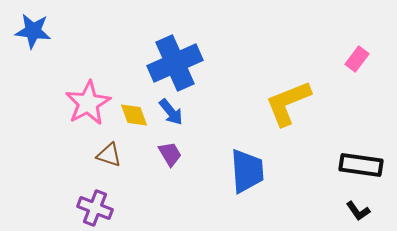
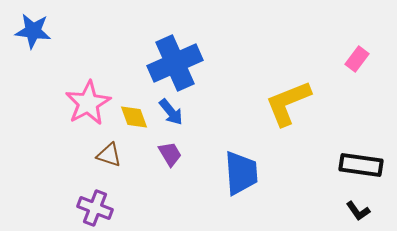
yellow diamond: moved 2 px down
blue trapezoid: moved 6 px left, 2 px down
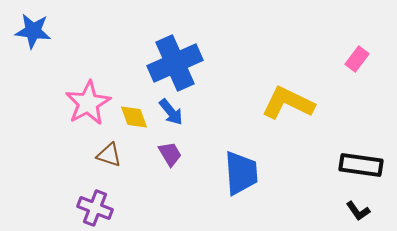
yellow L-shape: rotated 48 degrees clockwise
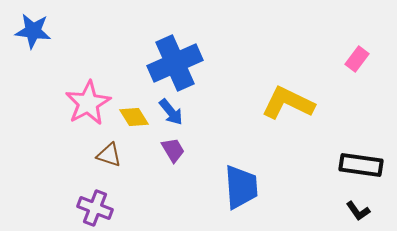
yellow diamond: rotated 12 degrees counterclockwise
purple trapezoid: moved 3 px right, 4 px up
blue trapezoid: moved 14 px down
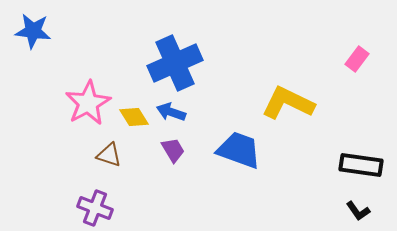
blue arrow: rotated 148 degrees clockwise
blue trapezoid: moved 2 px left, 37 px up; rotated 66 degrees counterclockwise
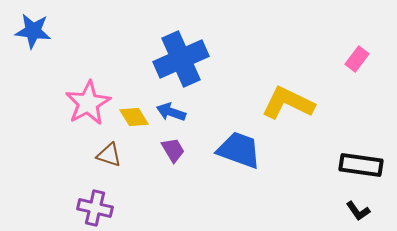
blue cross: moved 6 px right, 4 px up
purple cross: rotated 8 degrees counterclockwise
